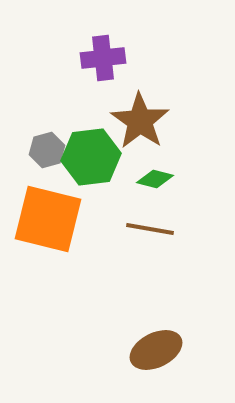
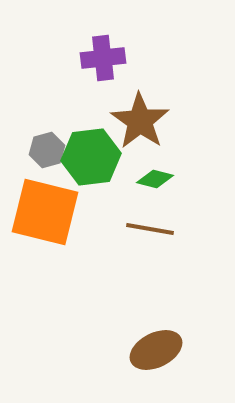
orange square: moved 3 px left, 7 px up
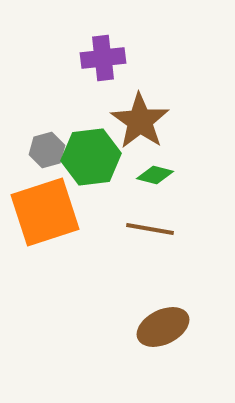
green diamond: moved 4 px up
orange square: rotated 32 degrees counterclockwise
brown ellipse: moved 7 px right, 23 px up
